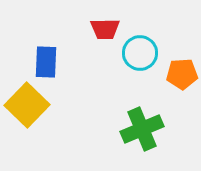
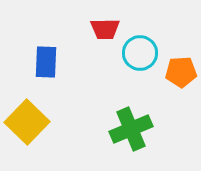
orange pentagon: moved 1 px left, 2 px up
yellow square: moved 17 px down
green cross: moved 11 px left
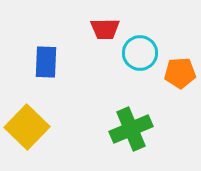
orange pentagon: moved 1 px left, 1 px down
yellow square: moved 5 px down
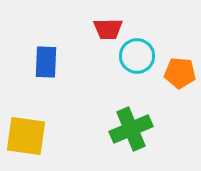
red trapezoid: moved 3 px right
cyan circle: moved 3 px left, 3 px down
orange pentagon: rotated 8 degrees clockwise
yellow square: moved 1 px left, 9 px down; rotated 36 degrees counterclockwise
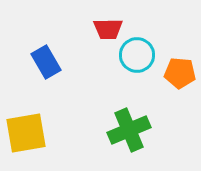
cyan circle: moved 1 px up
blue rectangle: rotated 32 degrees counterclockwise
green cross: moved 2 px left, 1 px down
yellow square: moved 3 px up; rotated 18 degrees counterclockwise
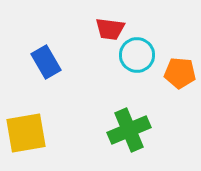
red trapezoid: moved 2 px right; rotated 8 degrees clockwise
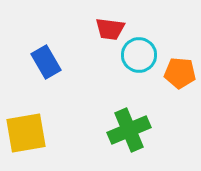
cyan circle: moved 2 px right
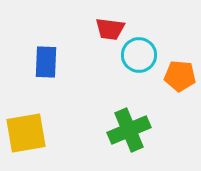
blue rectangle: rotated 32 degrees clockwise
orange pentagon: moved 3 px down
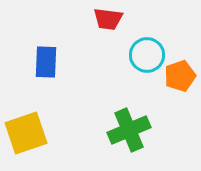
red trapezoid: moved 2 px left, 10 px up
cyan circle: moved 8 px right
orange pentagon: rotated 24 degrees counterclockwise
yellow square: rotated 9 degrees counterclockwise
